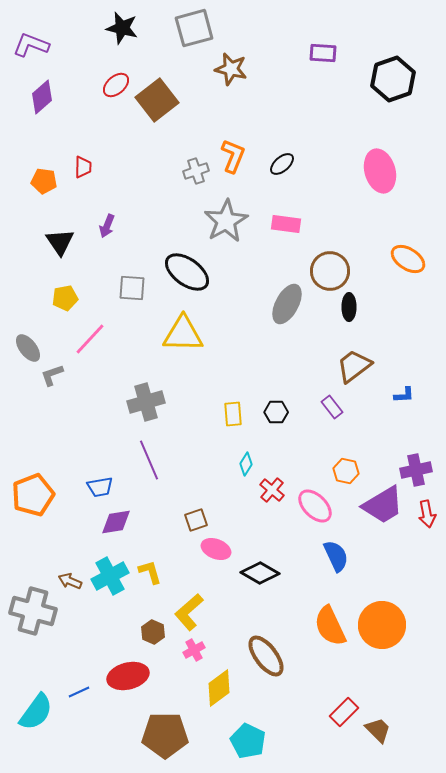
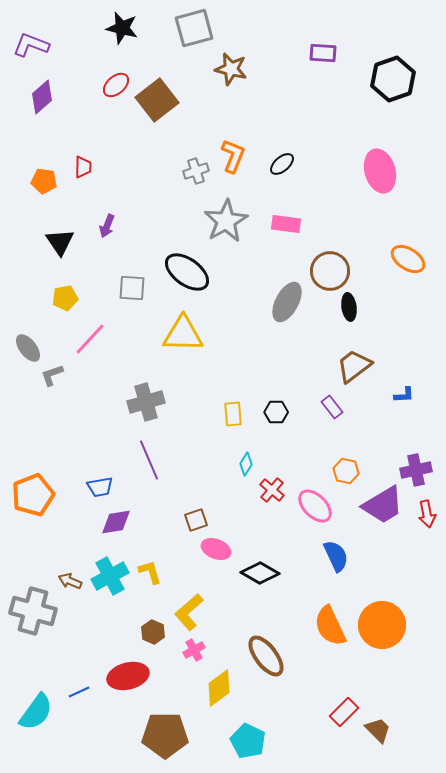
gray ellipse at (287, 304): moved 2 px up
black ellipse at (349, 307): rotated 8 degrees counterclockwise
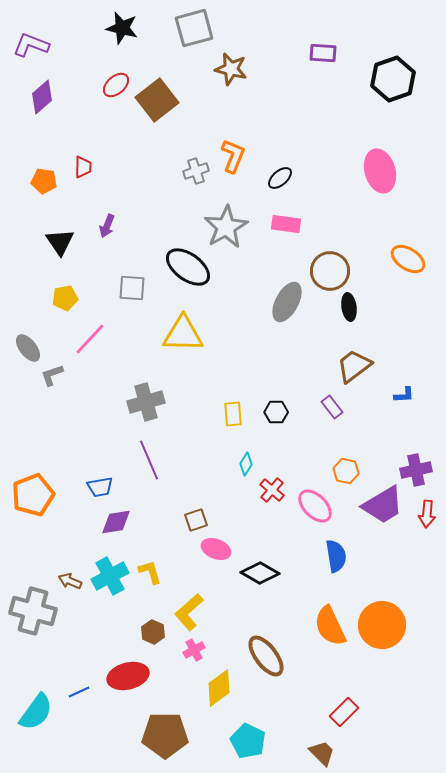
black ellipse at (282, 164): moved 2 px left, 14 px down
gray star at (226, 221): moved 6 px down
black ellipse at (187, 272): moved 1 px right, 5 px up
red arrow at (427, 514): rotated 16 degrees clockwise
blue semicircle at (336, 556): rotated 16 degrees clockwise
brown trapezoid at (378, 730): moved 56 px left, 23 px down
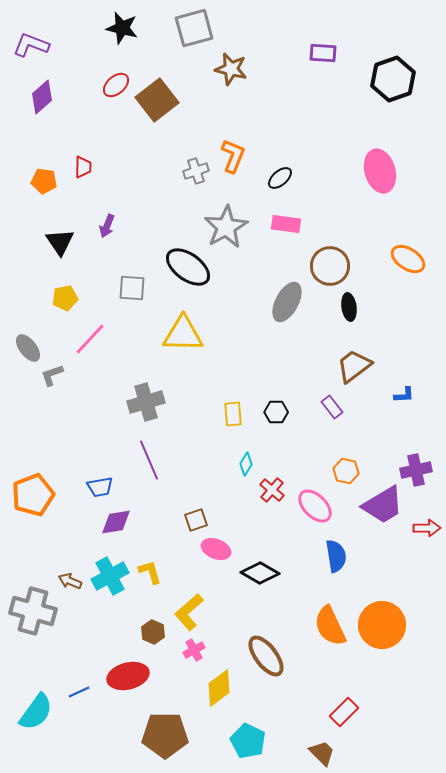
brown circle at (330, 271): moved 5 px up
red arrow at (427, 514): moved 14 px down; rotated 96 degrees counterclockwise
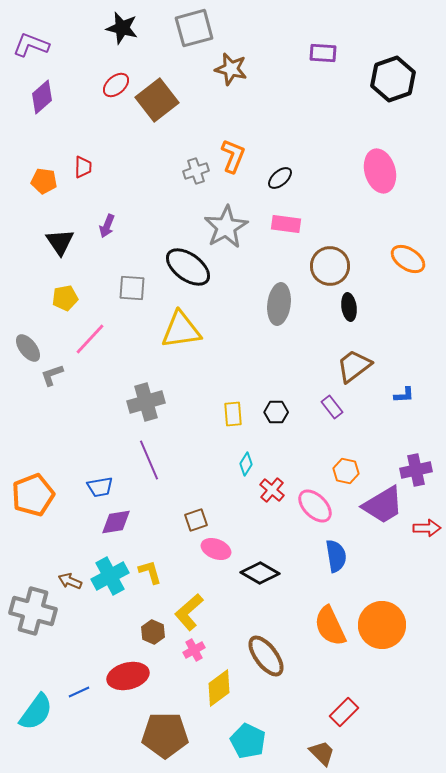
gray ellipse at (287, 302): moved 8 px left, 2 px down; rotated 21 degrees counterclockwise
yellow triangle at (183, 334): moved 2 px left, 4 px up; rotated 9 degrees counterclockwise
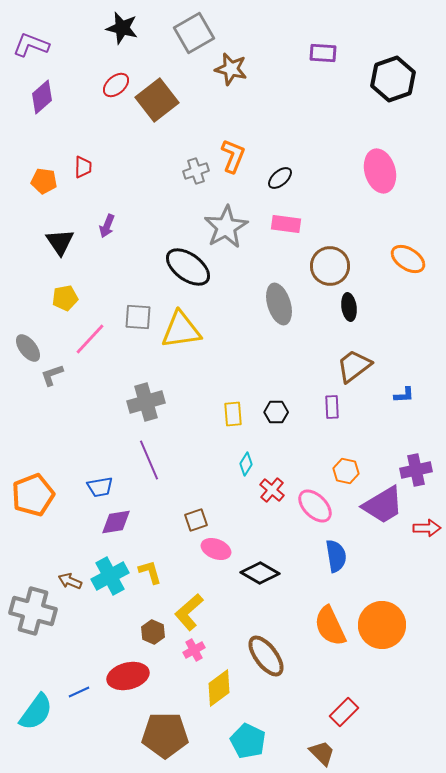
gray square at (194, 28): moved 5 px down; rotated 15 degrees counterclockwise
gray square at (132, 288): moved 6 px right, 29 px down
gray ellipse at (279, 304): rotated 24 degrees counterclockwise
purple rectangle at (332, 407): rotated 35 degrees clockwise
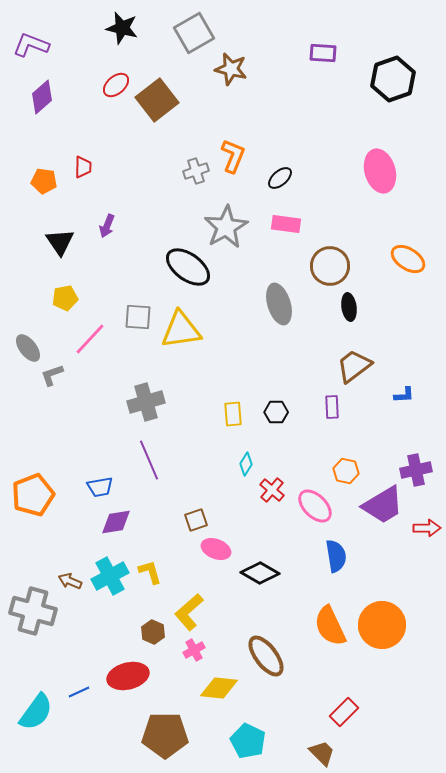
yellow diamond at (219, 688): rotated 42 degrees clockwise
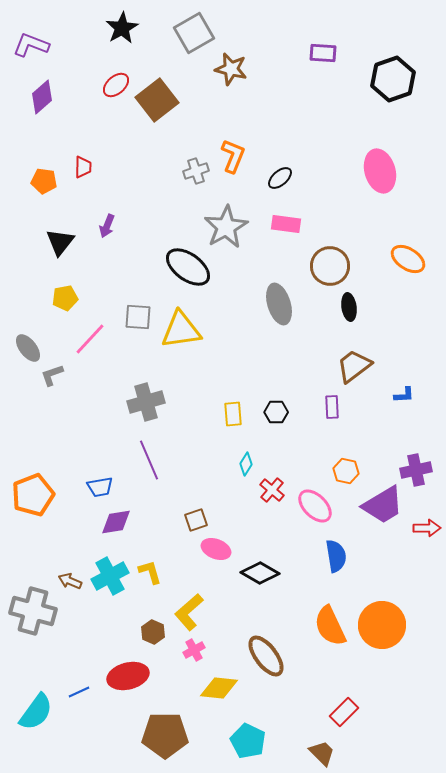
black star at (122, 28): rotated 28 degrees clockwise
black triangle at (60, 242): rotated 12 degrees clockwise
